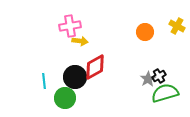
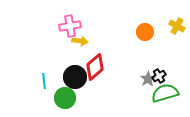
red diamond: rotated 12 degrees counterclockwise
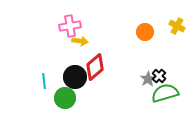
black cross: rotated 16 degrees counterclockwise
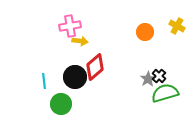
green circle: moved 4 px left, 6 px down
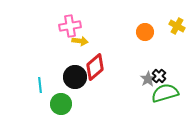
cyan line: moved 4 px left, 4 px down
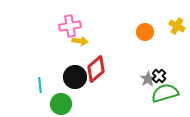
red diamond: moved 1 px right, 2 px down
